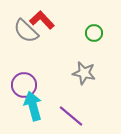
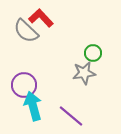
red L-shape: moved 1 px left, 2 px up
green circle: moved 1 px left, 20 px down
gray star: rotated 20 degrees counterclockwise
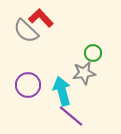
purple circle: moved 4 px right
cyan arrow: moved 29 px right, 15 px up
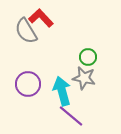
gray semicircle: rotated 16 degrees clockwise
green circle: moved 5 px left, 4 px down
gray star: moved 5 px down; rotated 20 degrees clockwise
purple circle: moved 1 px up
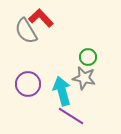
purple line: rotated 8 degrees counterclockwise
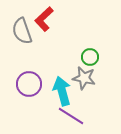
red L-shape: moved 3 px right, 1 px down; rotated 90 degrees counterclockwise
gray semicircle: moved 4 px left; rotated 12 degrees clockwise
green circle: moved 2 px right
purple circle: moved 1 px right
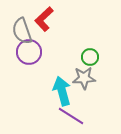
gray star: rotated 15 degrees counterclockwise
purple circle: moved 32 px up
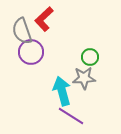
purple circle: moved 2 px right
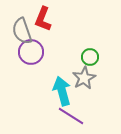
red L-shape: moved 1 px left; rotated 25 degrees counterclockwise
gray star: rotated 25 degrees counterclockwise
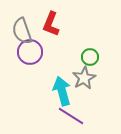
red L-shape: moved 8 px right, 5 px down
purple circle: moved 1 px left
